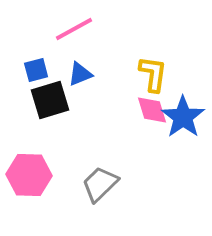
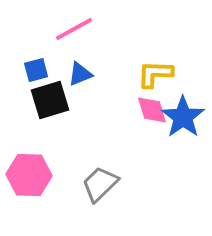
yellow L-shape: moved 2 px right; rotated 96 degrees counterclockwise
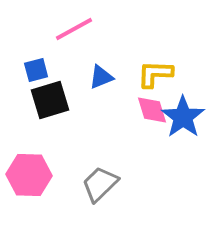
blue triangle: moved 21 px right, 3 px down
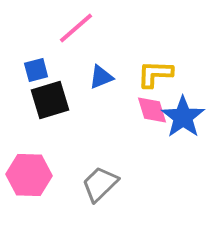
pink line: moved 2 px right, 1 px up; rotated 12 degrees counterclockwise
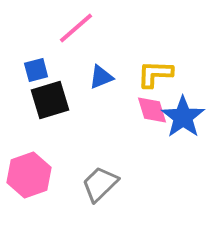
pink hexagon: rotated 21 degrees counterclockwise
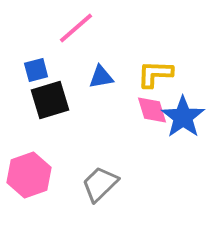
blue triangle: rotated 12 degrees clockwise
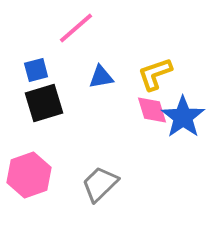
yellow L-shape: rotated 21 degrees counterclockwise
black square: moved 6 px left, 3 px down
